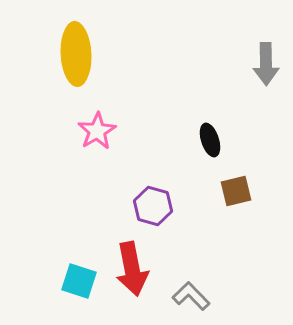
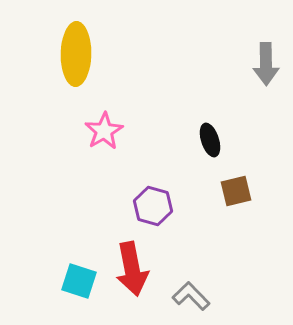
yellow ellipse: rotated 4 degrees clockwise
pink star: moved 7 px right
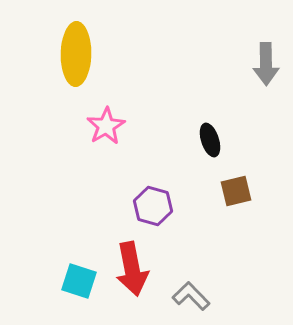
pink star: moved 2 px right, 5 px up
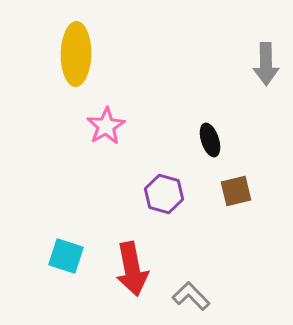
purple hexagon: moved 11 px right, 12 px up
cyan square: moved 13 px left, 25 px up
